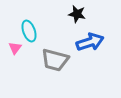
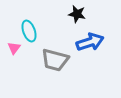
pink triangle: moved 1 px left
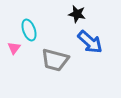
cyan ellipse: moved 1 px up
blue arrow: rotated 60 degrees clockwise
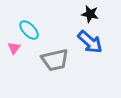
black star: moved 13 px right
cyan ellipse: rotated 25 degrees counterclockwise
gray trapezoid: rotated 28 degrees counterclockwise
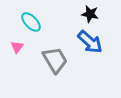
cyan ellipse: moved 2 px right, 8 px up
pink triangle: moved 3 px right, 1 px up
gray trapezoid: rotated 108 degrees counterclockwise
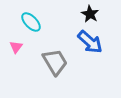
black star: rotated 18 degrees clockwise
pink triangle: moved 1 px left
gray trapezoid: moved 2 px down
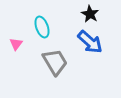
cyan ellipse: moved 11 px right, 5 px down; rotated 25 degrees clockwise
pink triangle: moved 3 px up
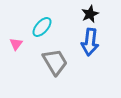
black star: rotated 18 degrees clockwise
cyan ellipse: rotated 60 degrees clockwise
blue arrow: rotated 56 degrees clockwise
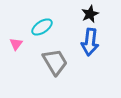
cyan ellipse: rotated 15 degrees clockwise
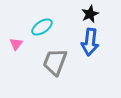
gray trapezoid: rotated 128 degrees counterclockwise
